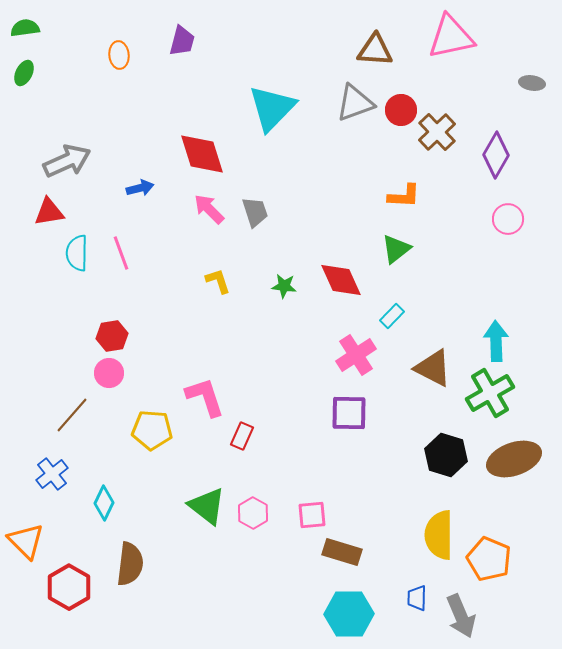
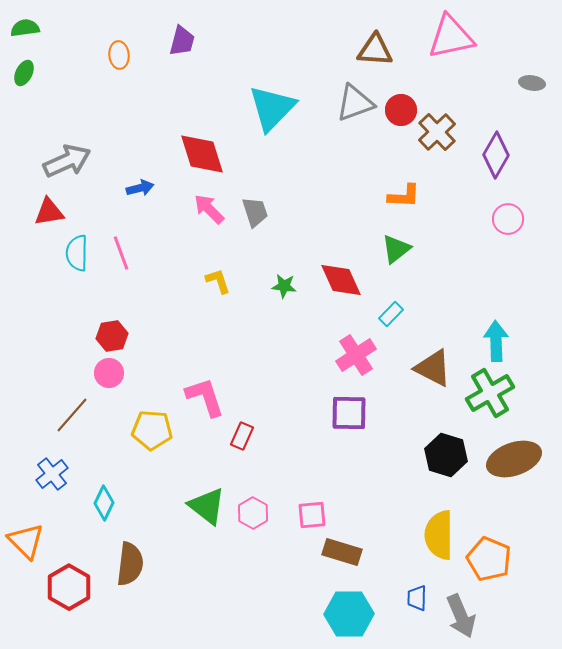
cyan rectangle at (392, 316): moved 1 px left, 2 px up
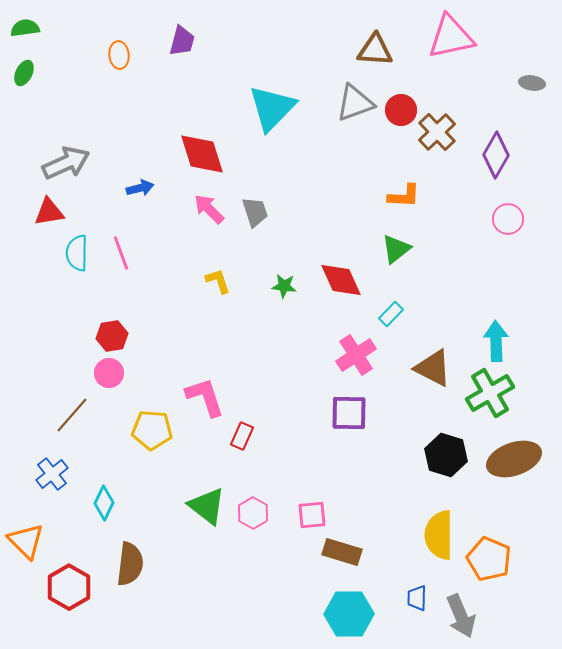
gray arrow at (67, 161): moved 1 px left, 2 px down
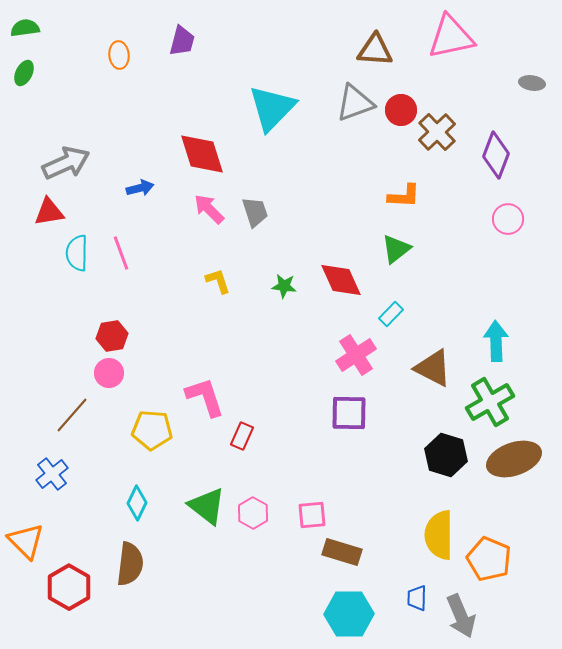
purple diamond at (496, 155): rotated 9 degrees counterclockwise
green cross at (490, 393): moved 9 px down
cyan diamond at (104, 503): moved 33 px right
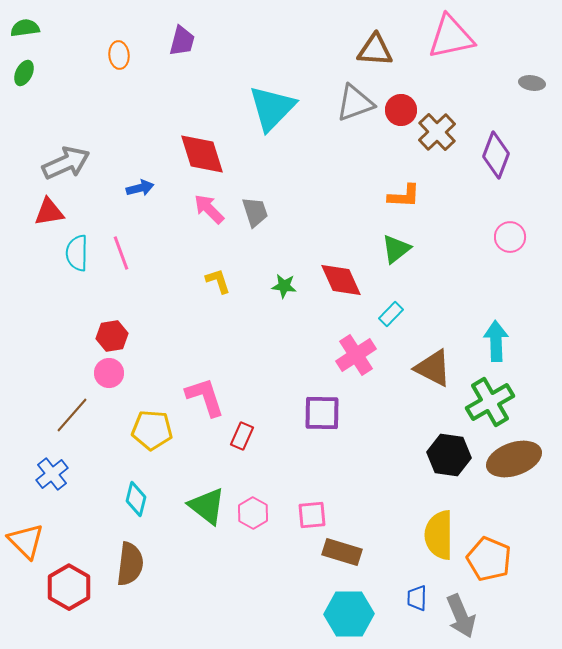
pink circle at (508, 219): moved 2 px right, 18 px down
purple square at (349, 413): moved 27 px left
black hexagon at (446, 455): moved 3 px right; rotated 9 degrees counterclockwise
cyan diamond at (137, 503): moved 1 px left, 4 px up; rotated 12 degrees counterclockwise
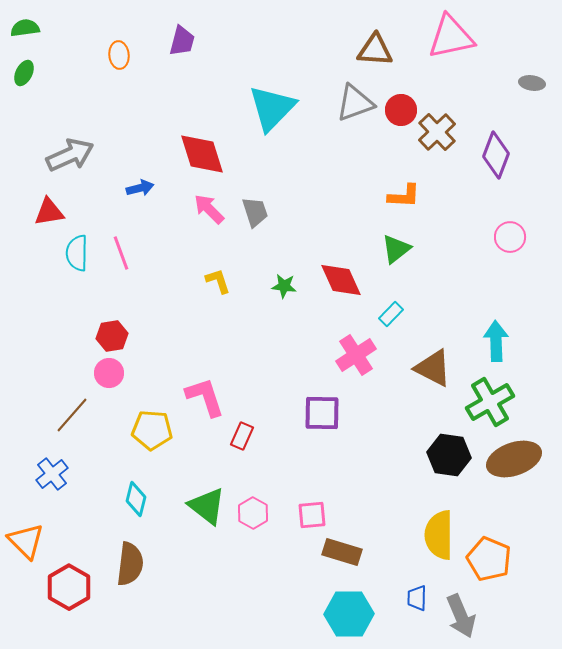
gray arrow at (66, 163): moved 4 px right, 8 px up
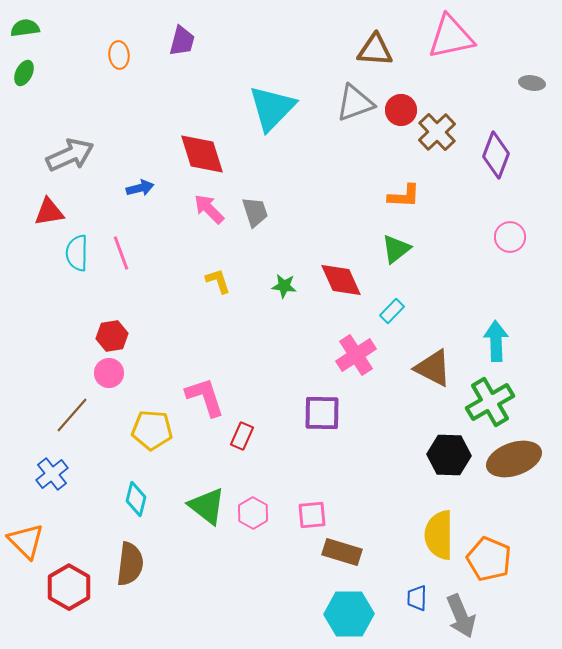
cyan rectangle at (391, 314): moved 1 px right, 3 px up
black hexagon at (449, 455): rotated 6 degrees counterclockwise
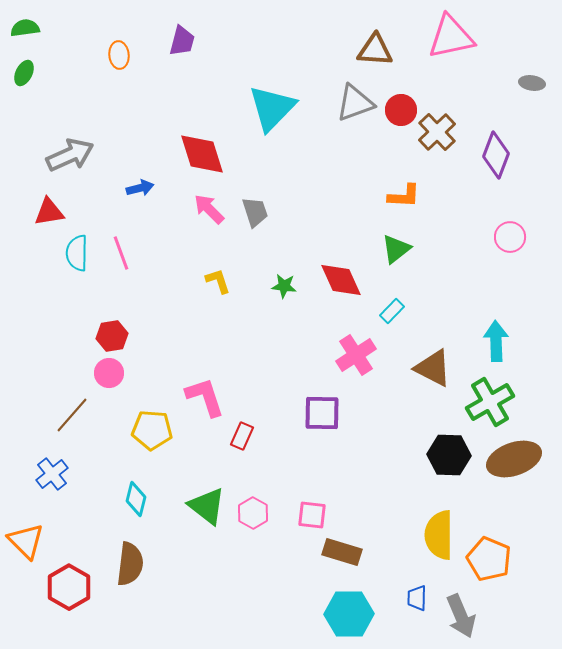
pink square at (312, 515): rotated 12 degrees clockwise
